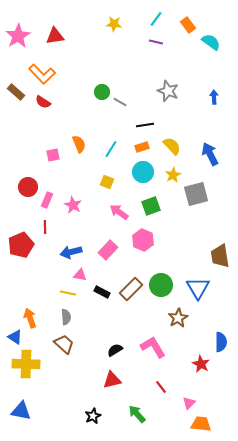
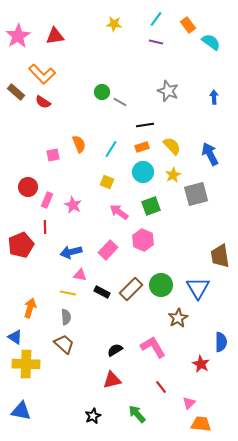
orange arrow at (30, 318): moved 10 px up; rotated 36 degrees clockwise
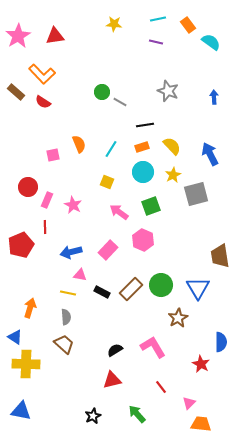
cyan line at (156, 19): moved 2 px right; rotated 42 degrees clockwise
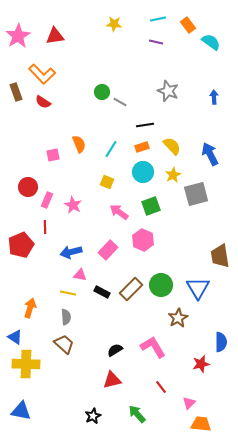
brown rectangle at (16, 92): rotated 30 degrees clockwise
red star at (201, 364): rotated 30 degrees clockwise
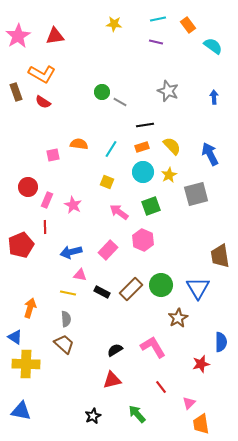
cyan semicircle at (211, 42): moved 2 px right, 4 px down
orange L-shape at (42, 74): rotated 16 degrees counterclockwise
orange semicircle at (79, 144): rotated 60 degrees counterclockwise
yellow star at (173, 175): moved 4 px left
gray semicircle at (66, 317): moved 2 px down
orange trapezoid at (201, 424): rotated 105 degrees counterclockwise
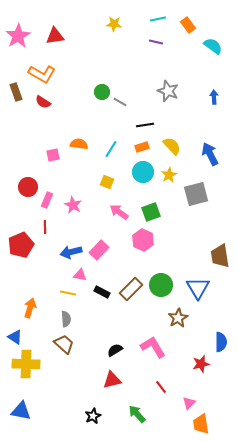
green square at (151, 206): moved 6 px down
pink rectangle at (108, 250): moved 9 px left
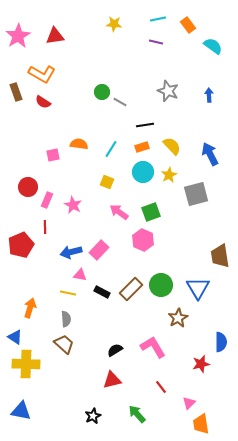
blue arrow at (214, 97): moved 5 px left, 2 px up
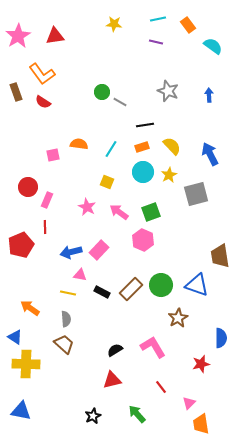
orange L-shape at (42, 74): rotated 24 degrees clockwise
pink star at (73, 205): moved 14 px right, 2 px down
blue triangle at (198, 288): moved 1 px left, 3 px up; rotated 40 degrees counterclockwise
orange arrow at (30, 308): rotated 72 degrees counterclockwise
blue semicircle at (221, 342): moved 4 px up
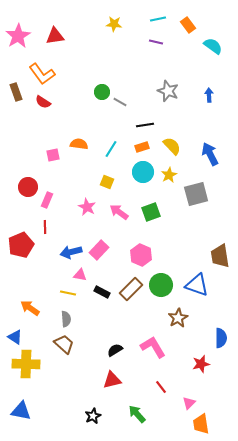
pink hexagon at (143, 240): moved 2 px left, 15 px down
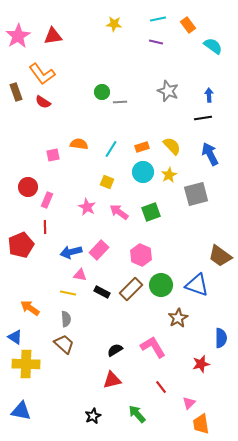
red triangle at (55, 36): moved 2 px left
gray line at (120, 102): rotated 32 degrees counterclockwise
black line at (145, 125): moved 58 px right, 7 px up
brown trapezoid at (220, 256): rotated 45 degrees counterclockwise
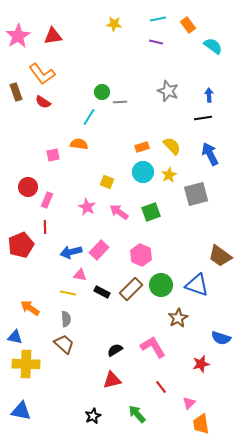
cyan line at (111, 149): moved 22 px left, 32 px up
blue triangle at (15, 337): rotated 21 degrees counterclockwise
blue semicircle at (221, 338): rotated 108 degrees clockwise
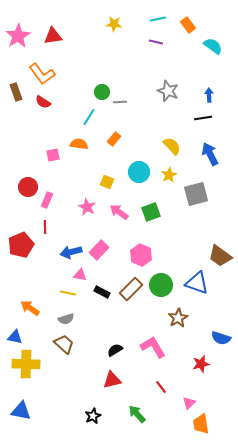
orange rectangle at (142, 147): moved 28 px left, 8 px up; rotated 32 degrees counterclockwise
cyan circle at (143, 172): moved 4 px left
blue triangle at (197, 285): moved 2 px up
gray semicircle at (66, 319): rotated 77 degrees clockwise
